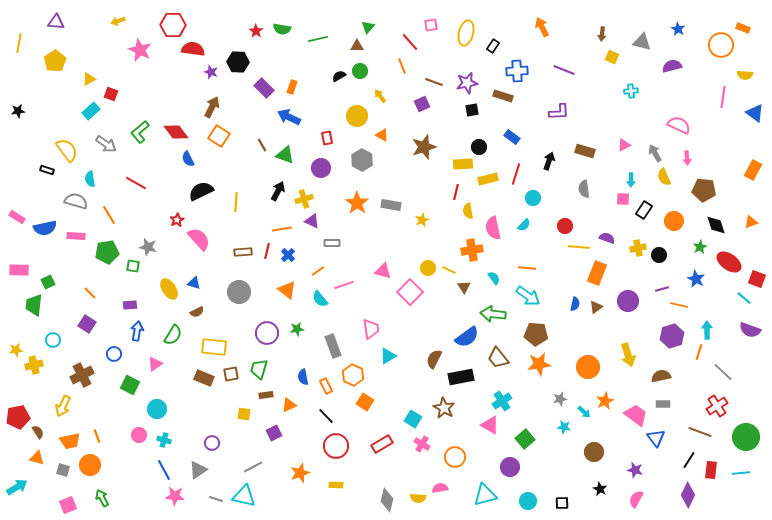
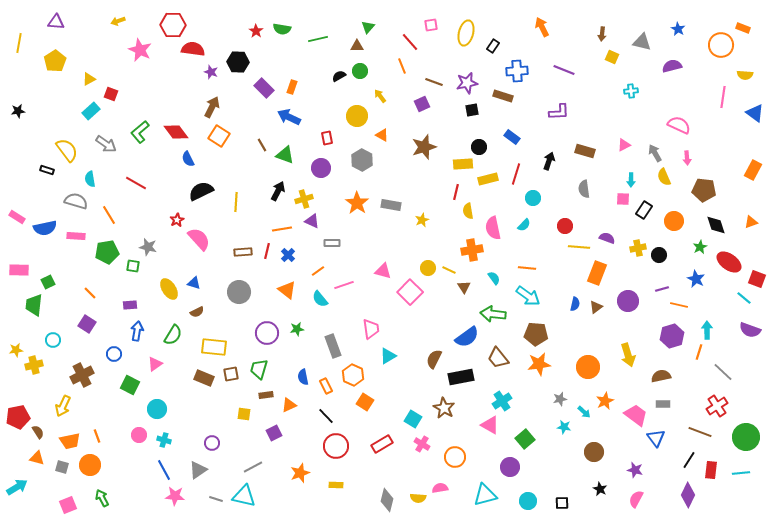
gray square at (63, 470): moved 1 px left, 3 px up
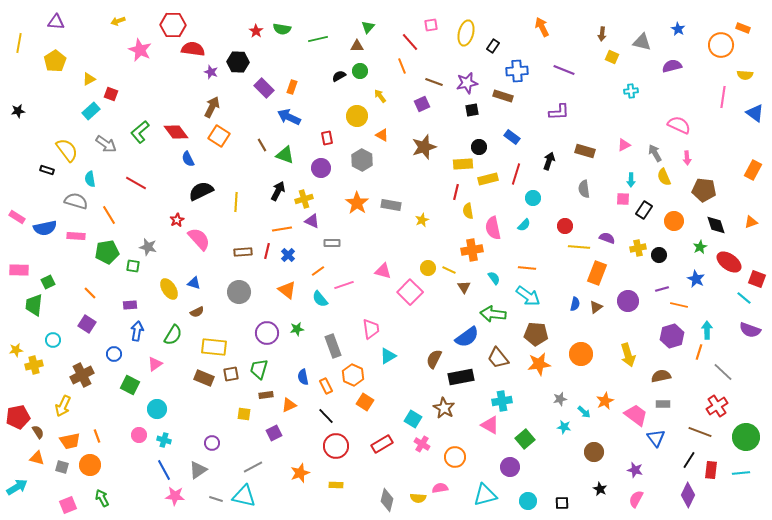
orange circle at (588, 367): moved 7 px left, 13 px up
cyan cross at (502, 401): rotated 24 degrees clockwise
